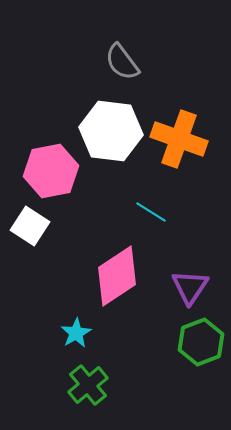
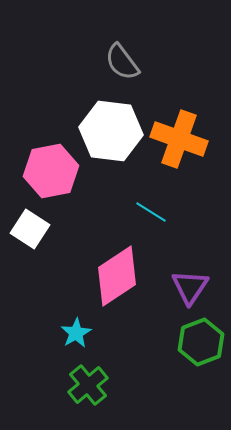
white square: moved 3 px down
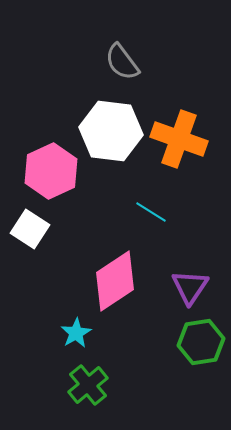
pink hexagon: rotated 14 degrees counterclockwise
pink diamond: moved 2 px left, 5 px down
green hexagon: rotated 12 degrees clockwise
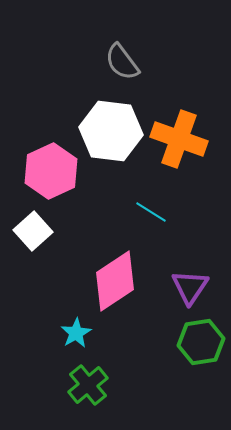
white square: moved 3 px right, 2 px down; rotated 15 degrees clockwise
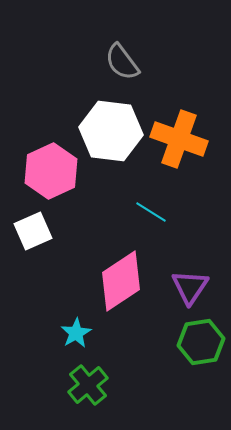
white square: rotated 18 degrees clockwise
pink diamond: moved 6 px right
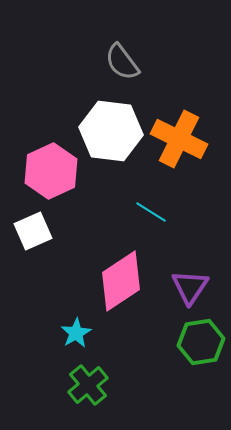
orange cross: rotated 6 degrees clockwise
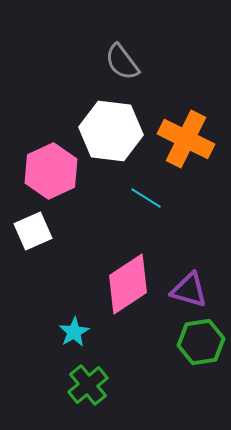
orange cross: moved 7 px right
cyan line: moved 5 px left, 14 px up
pink diamond: moved 7 px right, 3 px down
purple triangle: moved 1 px left, 3 px down; rotated 48 degrees counterclockwise
cyan star: moved 2 px left, 1 px up
